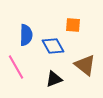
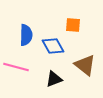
pink line: rotated 45 degrees counterclockwise
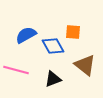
orange square: moved 7 px down
blue semicircle: rotated 120 degrees counterclockwise
pink line: moved 3 px down
black triangle: moved 1 px left
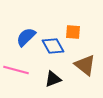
blue semicircle: moved 2 px down; rotated 15 degrees counterclockwise
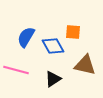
blue semicircle: rotated 15 degrees counterclockwise
brown triangle: rotated 25 degrees counterclockwise
black triangle: rotated 12 degrees counterclockwise
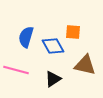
blue semicircle: rotated 15 degrees counterclockwise
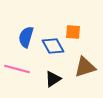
brown triangle: moved 2 px down; rotated 30 degrees counterclockwise
pink line: moved 1 px right, 1 px up
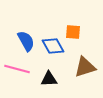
blue semicircle: moved 4 px down; rotated 135 degrees clockwise
black triangle: moved 4 px left; rotated 30 degrees clockwise
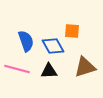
orange square: moved 1 px left, 1 px up
blue semicircle: rotated 10 degrees clockwise
black triangle: moved 8 px up
